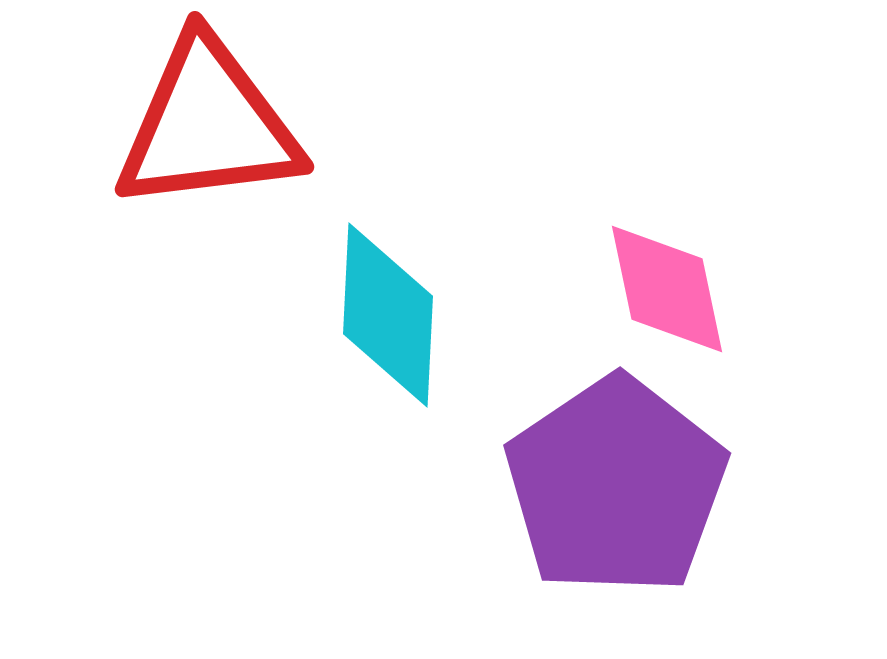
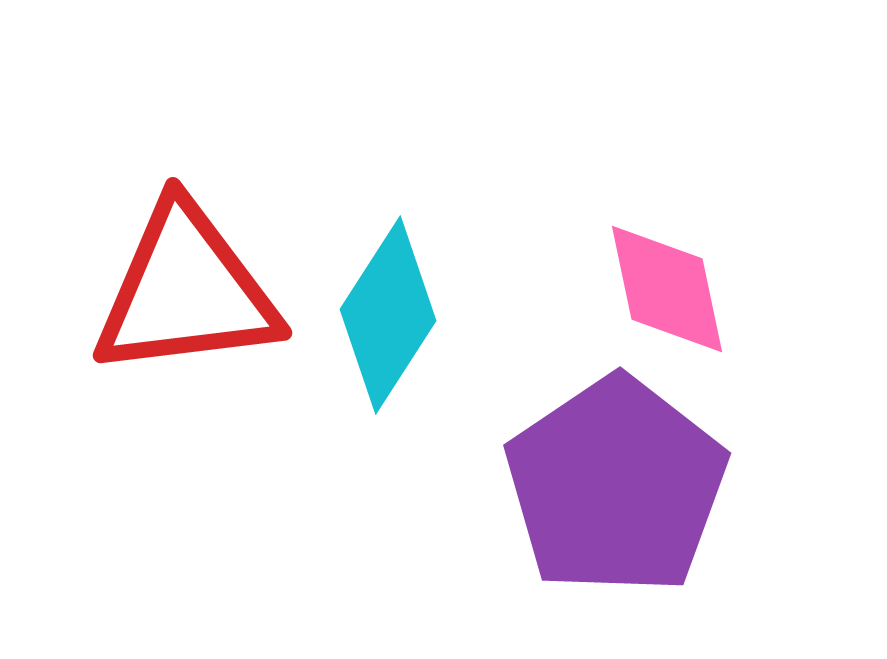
red triangle: moved 22 px left, 166 px down
cyan diamond: rotated 30 degrees clockwise
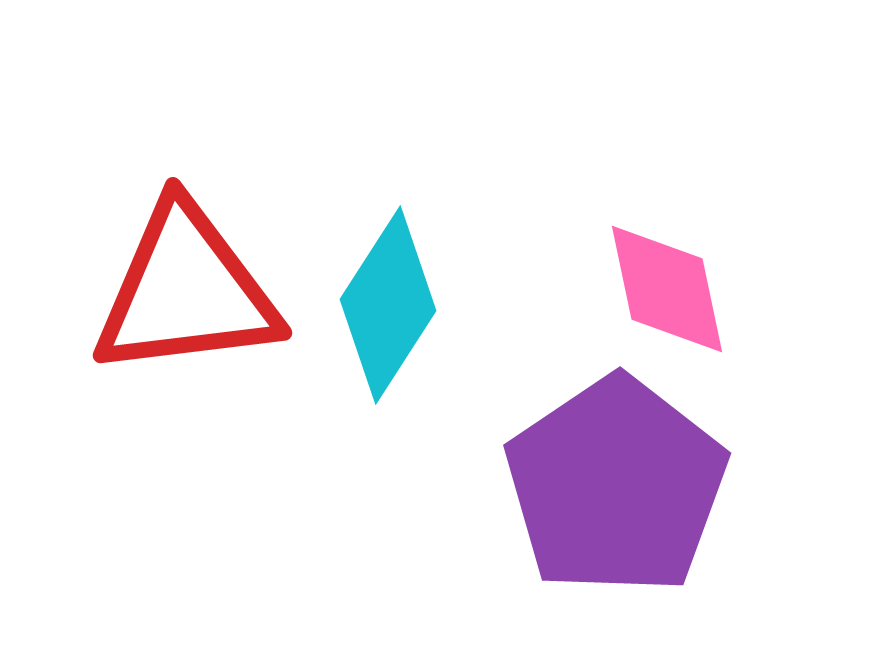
cyan diamond: moved 10 px up
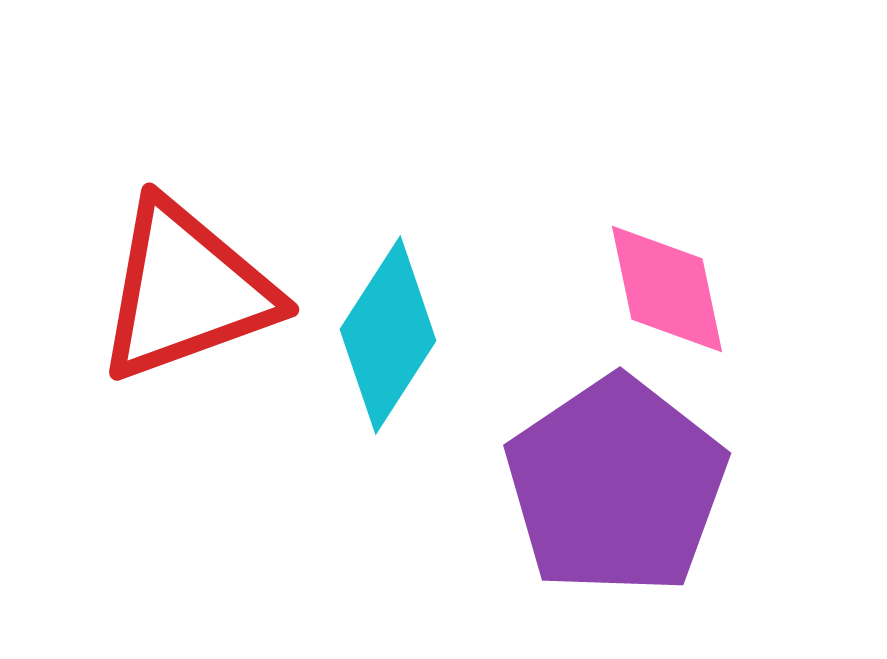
red triangle: rotated 13 degrees counterclockwise
cyan diamond: moved 30 px down
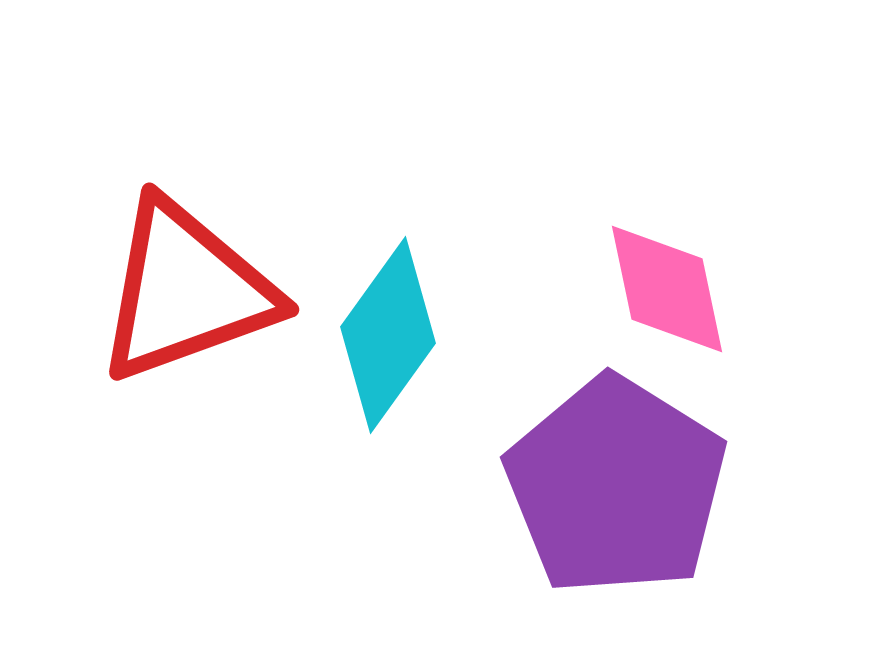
cyan diamond: rotated 3 degrees clockwise
purple pentagon: rotated 6 degrees counterclockwise
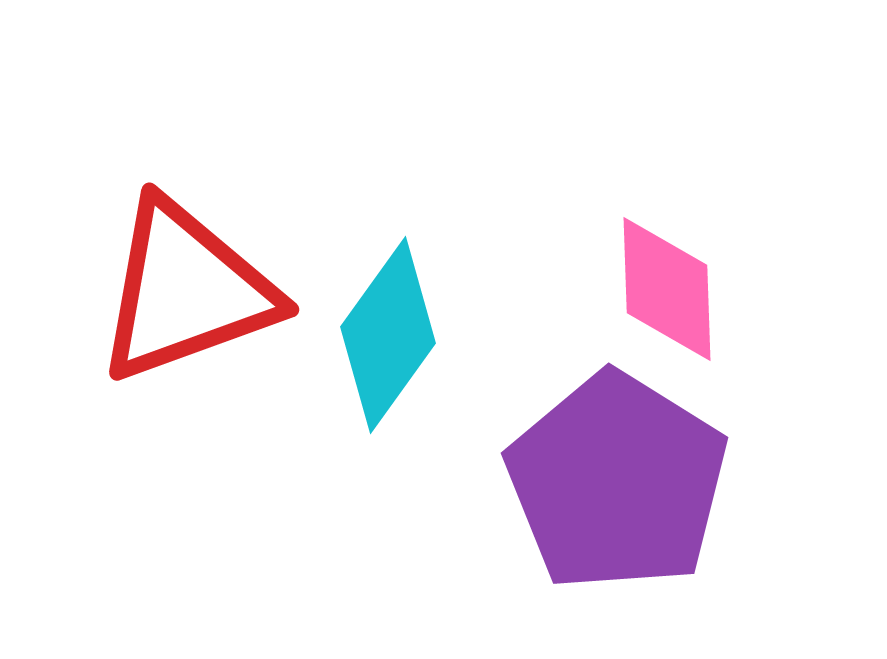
pink diamond: rotated 10 degrees clockwise
purple pentagon: moved 1 px right, 4 px up
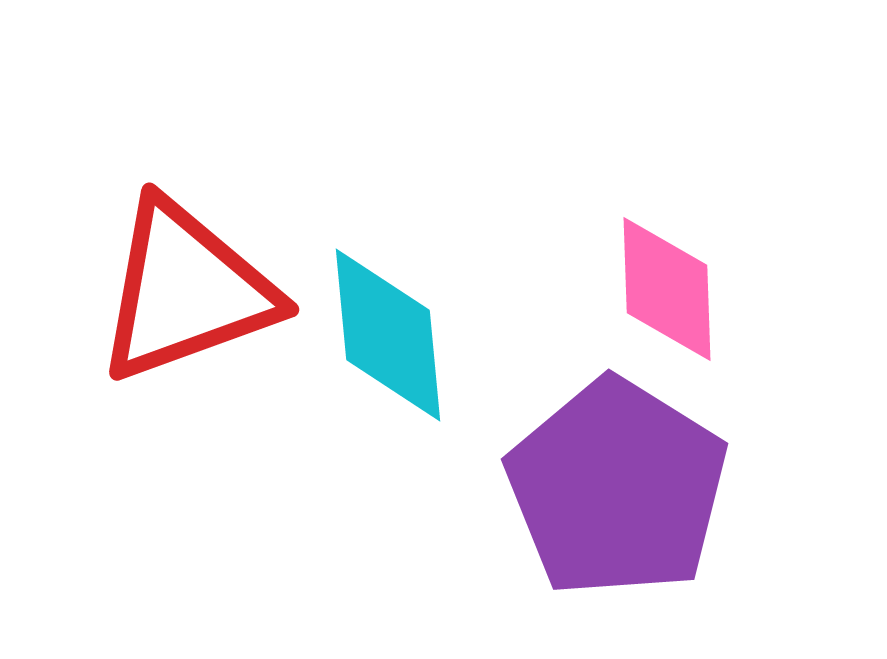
cyan diamond: rotated 41 degrees counterclockwise
purple pentagon: moved 6 px down
